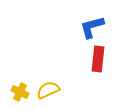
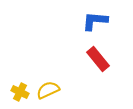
blue L-shape: moved 3 px right, 6 px up; rotated 20 degrees clockwise
red rectangle: rotated 45 degrees counterclockwise
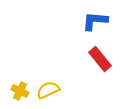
red rectangle: moved 2 px right
yellow cross: moved 1 px up
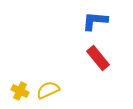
red rectangle: moved 2 px left, 1 px up
